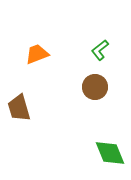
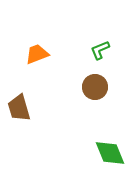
green L-shape: rotated 15 degrees clockwise
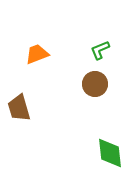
brown circle: moved 3 px up
green diamond: rotated 16 degrees clockwise
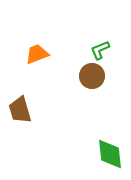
brown circle: moved 3 px left, 8 px up
brown trapezoid: moved 1 px right, 2 px down
green diamond: moved 1 px down
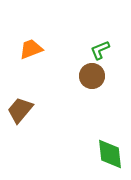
orange trapezoid: moved 6 px left, 5 px up
brown trapezoid: rotated 56 degrees clockwise
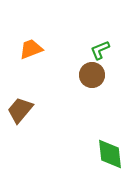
brown circle: moved 1 px up
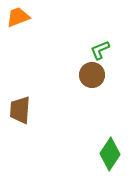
orange trapezoid: moved 13 px left, 32 px up
brown trapezoid: rotated 36 degrees counterclockwise
green diamond: rotated 40 degrees clockwise
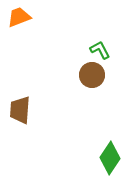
orange trapezoid: moved 1 px right
green L-shape: rotated 85 degrees clockwise
green diamond: moved 4 px down
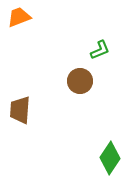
green L-shape: rotated 95 degrees clockwise
brown circle: moved 12 px left, 6 px down
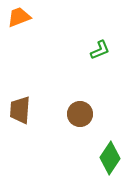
brown circle: moved 33 px down
